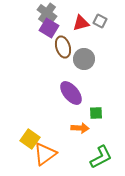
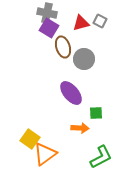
gray cross: rotated 24 degrees counterclockwise
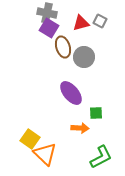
gray circle: moved 2 px up
orange triangle: rotated 40 degrees counterclockwise
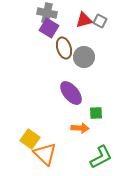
red triangle: moved 3 px right, 3 px up
brown ellipse: moved 1 px right, 1 px down
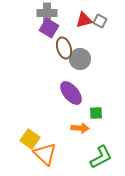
gray cross: rotated 12 degrees counterclockwise
gray circle: moved 4 px left, 2 px down
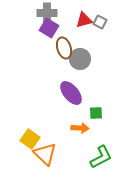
gray square: moved 1 px down
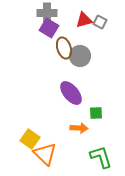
gray circle: moved 3 px up
orange arrow: moved 1 px left
green L-shape: rotated 80 degrees counterclockwise
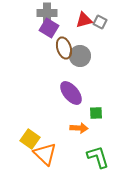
green L-shape: moved 3 px left
